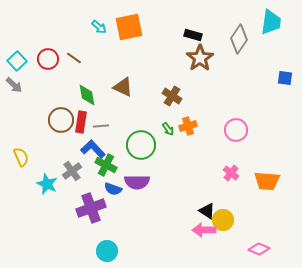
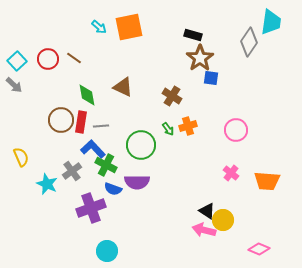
gray diamond: moved 10 px right, 3 px down
blue square: moved 74 px left
pink arrow: rotated 15 degrees clockwise
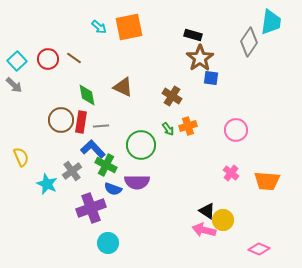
cyan circle: moved 1 px right, 8 px up
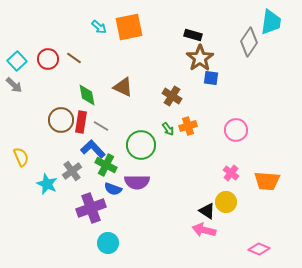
gray line: rotated 35 degrees clockwise
yellow circle: moved 3 px right, 18 px up
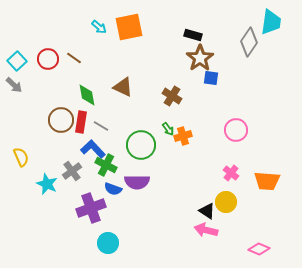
orange cross: moved 5 px left, 10 px down
pink arrow: moved 2 px right
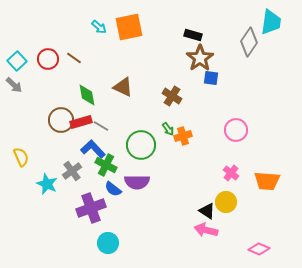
red rectangle: rotated 65 degrees clockwise
blue semicircle: rotated 18 degrees clockwise
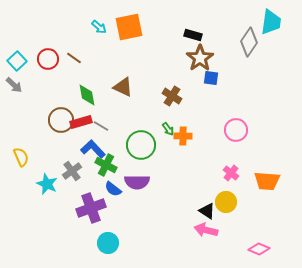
orange cross: rotated 18 degrees clockwise
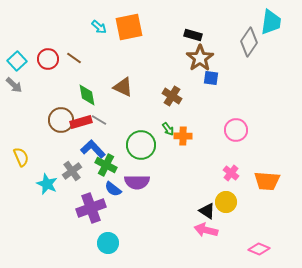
gray line: moved 2 px left, 6 px up
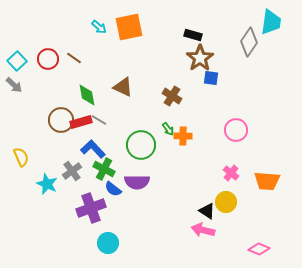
green cross: moved 2 px left, 4 px down
pink arrow: moved 3 px left
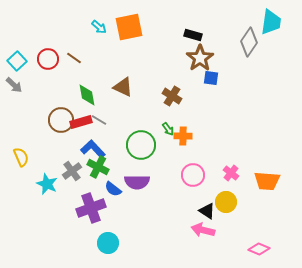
pink circle: moved 43 px left, 45 px down
green cross: moved 6 px left, 2 px up
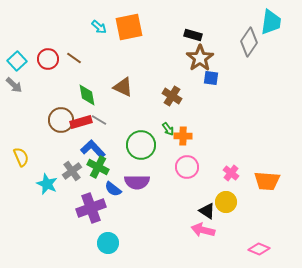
pink circle: moved 6 px left, 8 px up
